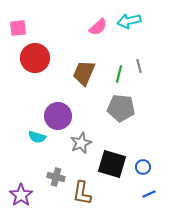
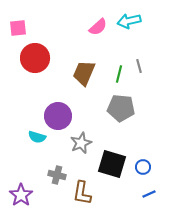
gray cross: moved 1 px right, 2 px up
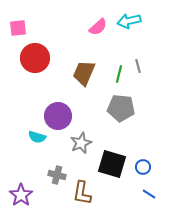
gray line: moved 1 px left
blue line: rotated 56 degrees clockwise
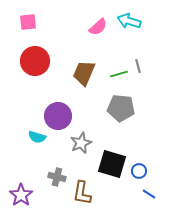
cyan arrow: rotated 30 degrees clockwise
pink square: moved 10 px right, 6 px up
red circle: moved 3 px down
green line: rotated 60 degrees clockwise
blue circle: moved 4 px left, 4 px down
gray cross: moved 2 px down
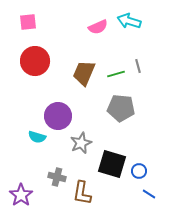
pink semicircle: rotated 18 degrees clockwise
green line: moved 3 px left
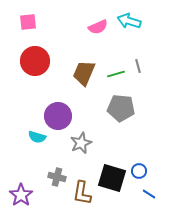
black square: moved 14 px down
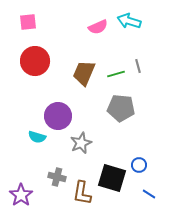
blue circle: moved 6 px up
